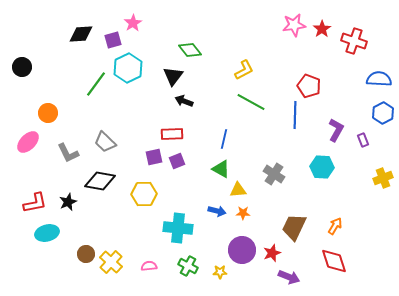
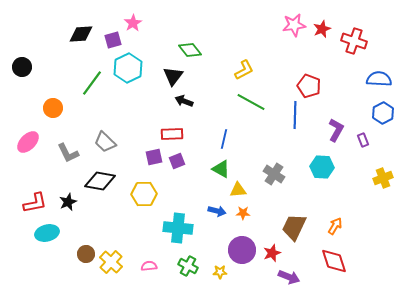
red star at (322, 29): rotated 12 degrees clockwise
green line at (96, 84): moved 4 px left, 1 px up
orange circle at (48, 113): moved 5 px right, 5 px up
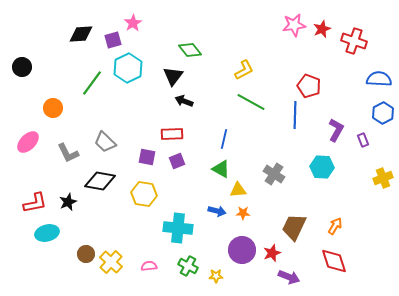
purple square at (154, 157): moved 7 px left; rotated 24 degrees clockwise
yellow hexagon at (144, 194): rotated 10 degrees clockwise
yellow star at (220, 272): moved 4 px left, 4 px down
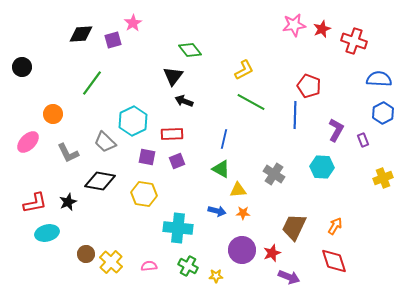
cyan hexagon at (128, 68): moved 5 px right, 53 px down
orange circle at (53, 108): moved 6 px down
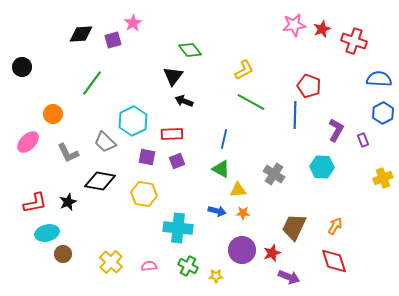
brown circle at (86, 254): moved 23 px left
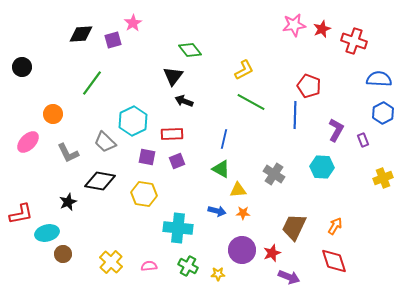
red L-shape at (35, 203): moved 14 px left, 11 px down
yellow star at (216, 276): moved 2 px right, 2 px up
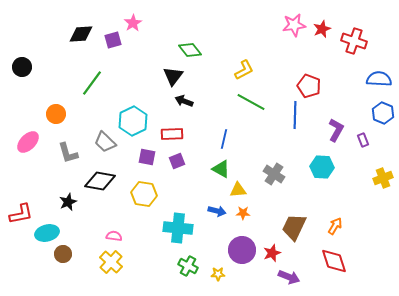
blue hexagon at (383, 113): rotated 10 degrees counterclockwise
orange circle at (53, 114): moved 3 px right
gray L-shape at (68, 153): rotated 10 degrees clockwise
pink semicircle at (149, 266): moved 35 px left, 30 px up; rotated 14 degrees clockwise
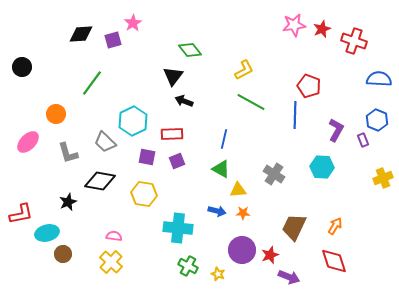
blue hexagon at (383, 113): moved 6 px left, 7 px down
red star at (272, 253): moved 2 px left, 2 px down
yellow star at (218, 274): rotated 24 degrees clockwise
